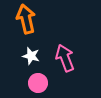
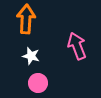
orange arrow: rotated 16 degrees clockwise
pink arrow: moved 12 px right, 12 px up
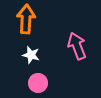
white star: moved 1 px up
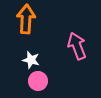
white star: moved 5 px down
pink circle: moved 2 px up
